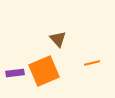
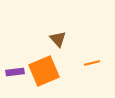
purple rectangle: moved 1 px up
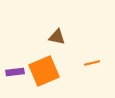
brown triangle: moved 1 px left, 2 px up; rotated 36 degrees counterclockwise
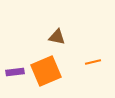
orange line: moved 1 px right, 1 px up
orange square: moved 2 px right
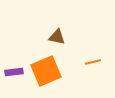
purple rectangle: moved 1 px left
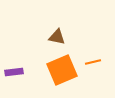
orange square: moved 16 px right, 1 px up
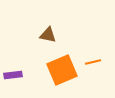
brown triangle: moved 9 px left, 2 px up
purple rectangle: moved 1 px left, 3 px down
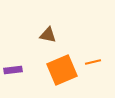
purple rectangle: moved 5 px up
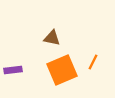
brown triangle: moved 4 px right, 3 px down
orange line: rotated 49 degrees counterclockwise
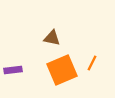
orange line: moved 1 px left, 1 px down
